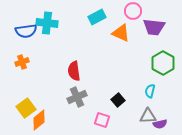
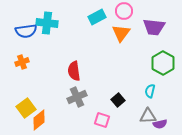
pink circle: moved 9 px left
orange triangle: rotated 42 degrees clockwise
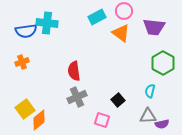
orange triangle: rotated 30 degrees counterclockwise
yellow square: moved 1 px left, 1 px down
purple semicircle: moved 2 px right
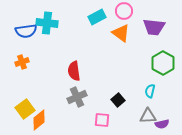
pink square: rotated 14 degrees counterclockwise
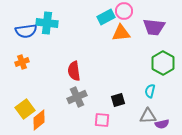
cyan rectangle: moved 9 px right
orange triangle: rotated 42 degrees counterclockwise
black square: rotated 24 degrees clockwise
